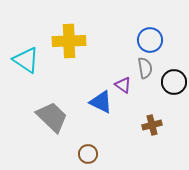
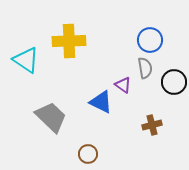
gray trapezoid: moved 1 px left
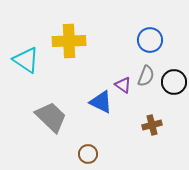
gray semicircle: moved 1 px right, 8 px down; rotated 30 degrees clockwise
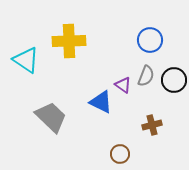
black circle: moved 2 px up
brown circle: moved 32 px right
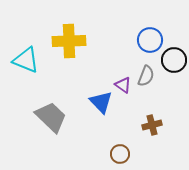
cyan triangle: rotated 12 degrees counterclockwise
black circle: moved 20 px up
blue triangle: rotated 20 degrees clockwise
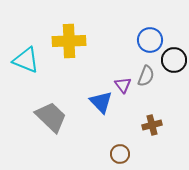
purple triangle: rotated 18 degrees clockwise
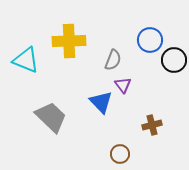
gray semicircle: moved 33 px left, 16 px up
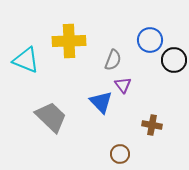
brown cross: rotated 24 degrees clockwise
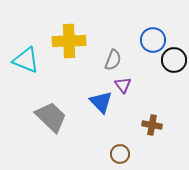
blue circle: moved 3 px right
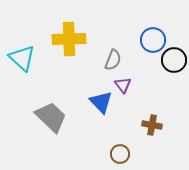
yellow cross: moved 2 px up
cyan triangle: moved 4 px left, 2 px up; rotated 20 degrees clockwise
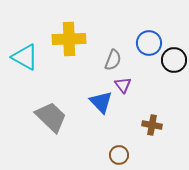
blue circle: moved 4 px left, 3 px down
cyan triangle: moved 3 px right, 1 px up; rotated 12 degrees counterclockwise
brown circle: moved 1 px left, 1 px down
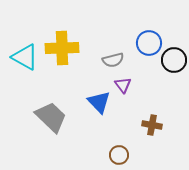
yellow cross: moved 7 px left, 9 px down
gray semicircle: rotated 55 degrees clockwise
blue triangle: moved 2 px left
